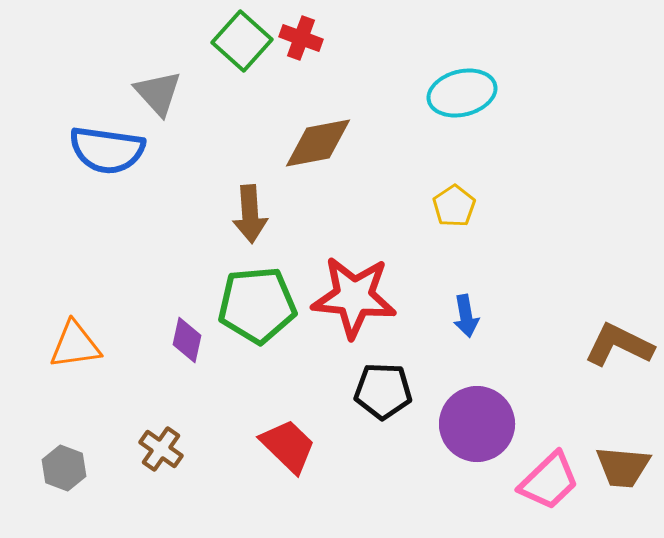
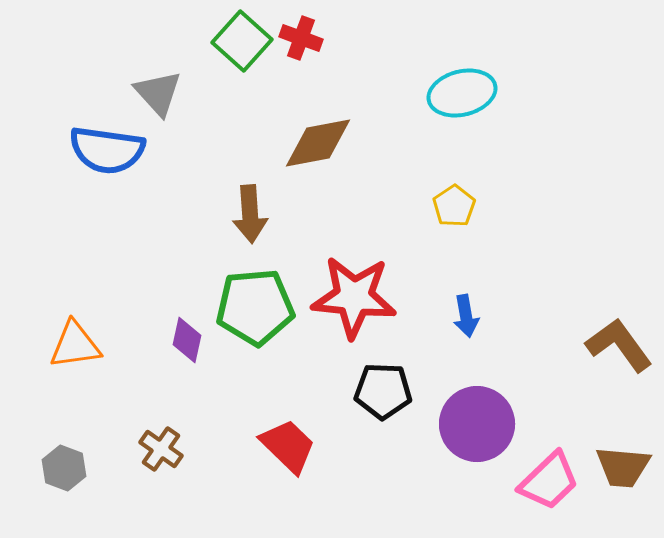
green pentagon: moved 2 px left, 2 px down
brown L-shape: rotated 28 degrees clockwise
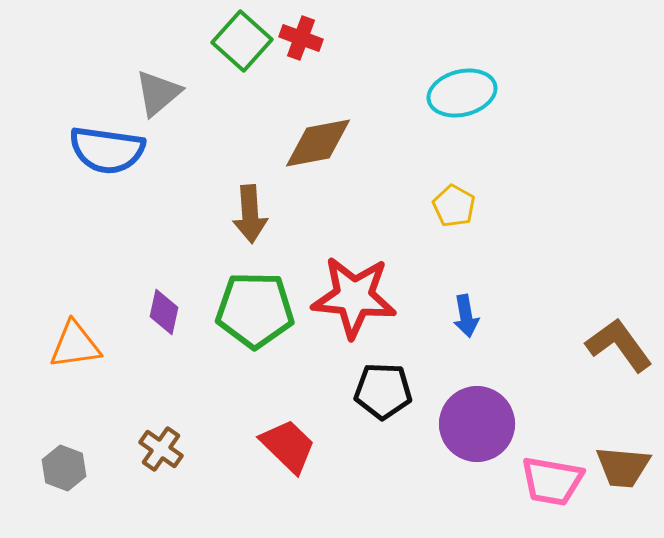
gray triangle: rotated 32 degrees clockwise
yellow pentagon: rotated 9 degrees counterclockwise
green pentagon: moved 3 px down; rotated 6 degrees clockwise
purple diamond: moved 23 px left, 28 px up
pink trapezoid: moved 3 px right; rotated 54 degrees clockwise
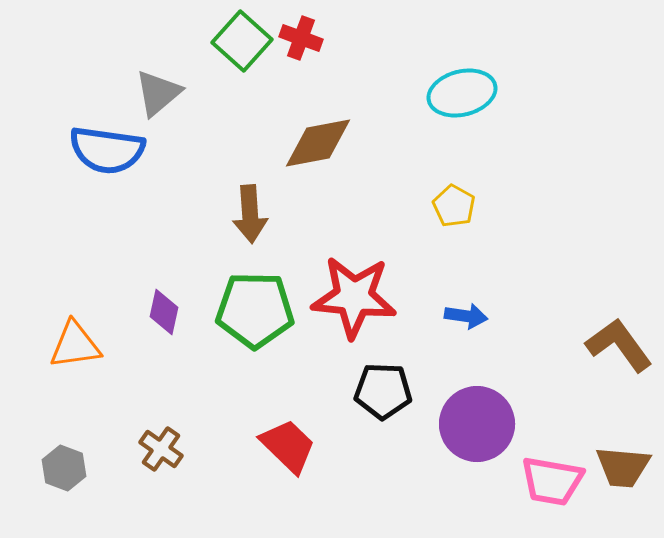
blue arrow: rotated 72 degrees counterclockwise
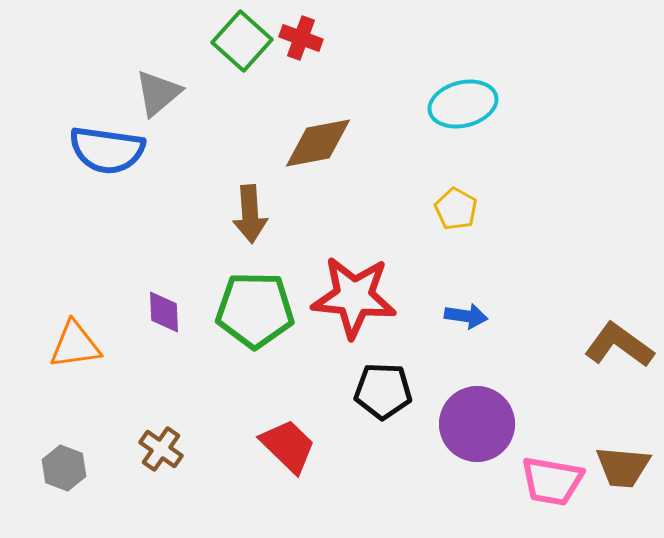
cyan ellipse: moved 1 px right, 11 px down
yellow pentagon: moved 2 px right, 3 px down
purple diamond: rotated 15 degrees counterclockwise
brown L-shape: rotated 18 degrees counterclockwise
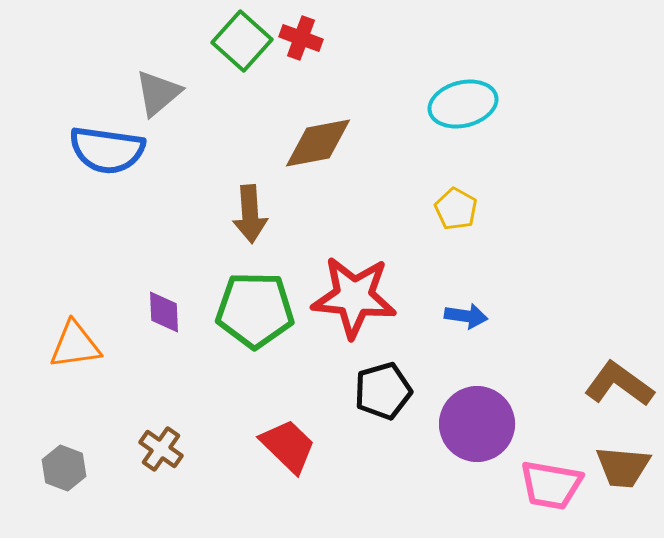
brown L-shape: moved 39 px down
black pentagon: rotated 18 degrees counterclockwise
pink trapezoid: moved 1 px left, 4 px down
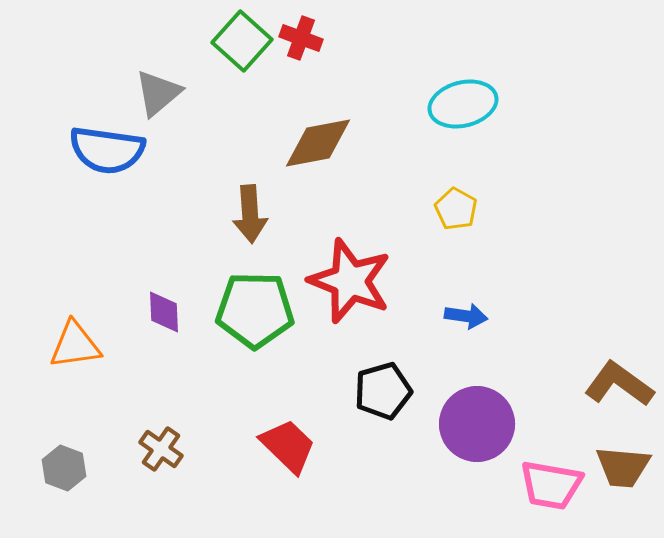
red star: moved 4 px left, 16 px up; rotated 16 degrees clockwise
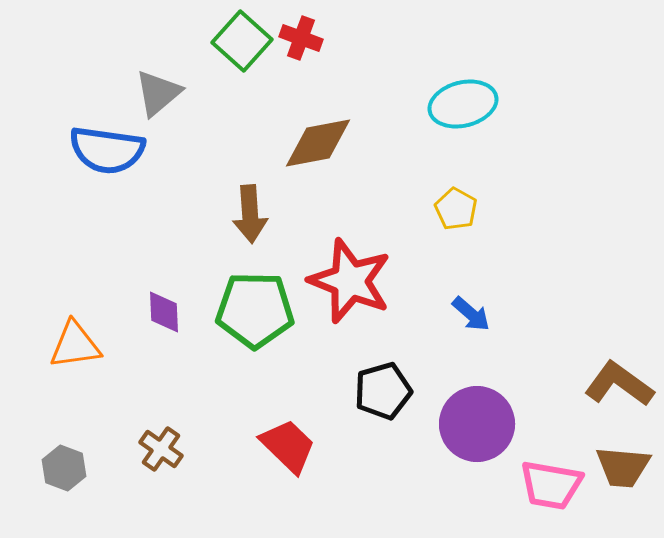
blue arrow: moved 5 px right, 2 px up; rotated 33 degrees clockwise
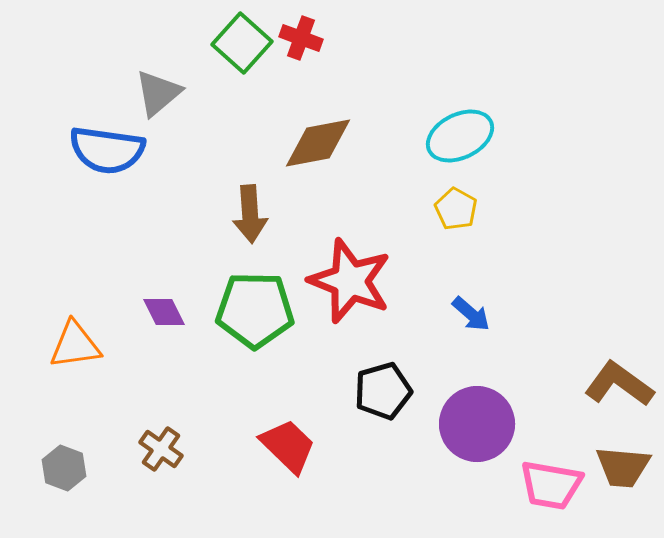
green square: moved 2 px down
cyan ellipse: moved 3 px left, 32 px down; rotated 12 degrees counterclockwise
purple diamond: rotated 24 degrees counterclockwise
